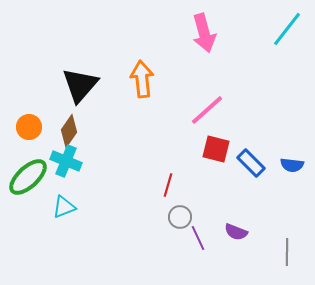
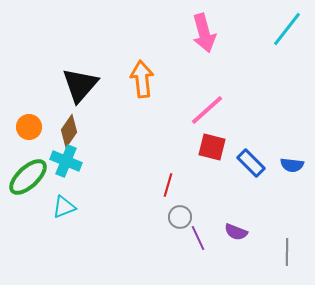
red square: moved 4 px left, 2 px up
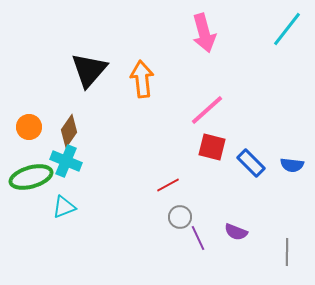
black triangle: moved 9 px right, 15 px up
green ellipse: moved 3 px right; rotated 27 degrees clockwise
red line: rotated 45 degrees clockwise
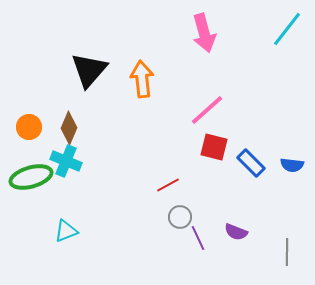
brown diamond: moved 3 px up; rotated 12 degrees counterclockwise
red square: moved 2 px right
cyan triangle: moved 2 px right, 24 px down
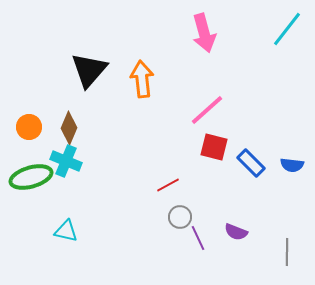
cyan triangle: rotated 35 degrees clockwise
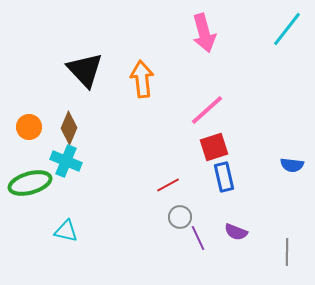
black triangle: moved 4 px left; rotated 24 degrees counterclockwise
red square: rotated 32 degrees counterclockwise
blue rectangle: moved 27 px left, 14 px down; rotated 32 degrees clockwise
green ellipse: moved 1 px left, 6 px down
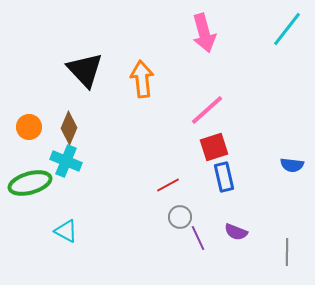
cyan triangle: rotated 15 degrees clockwise
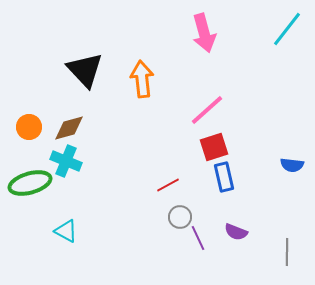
brown diamond: rotated 52 degrees clockwise
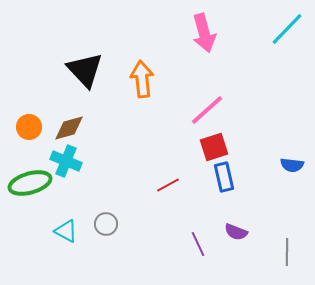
cyan line: rotated 6 degrees clockwise
gray circle: moved 74 px left, 7 px down
purple line: moved 6 px down
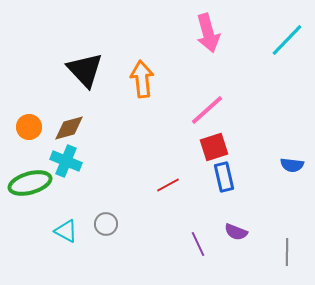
cyan line: moved 11 px down
pink arrow: moved 4 px right
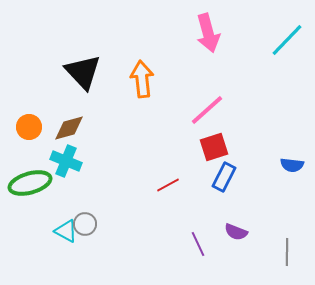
black triangle: moved 2 px left, 2 px down
blue rectangle: rotated 40 degrees clockwise
gray circle: moved 21 px left
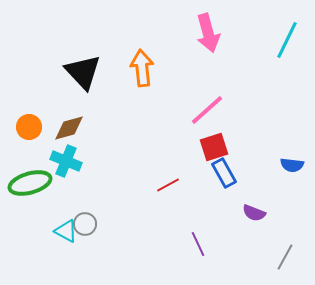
cyan line: rotated 18 degrees counterclockwise
orange arrow: moved 11 px up
blue rectangle: moved 4 px up; rotated 56 degrees counterclockwise
purple semicircle: moved 18 px right, 19 px up
gray line: moved 2 px left, 5 px down; rotated 28 degrees clockwise
